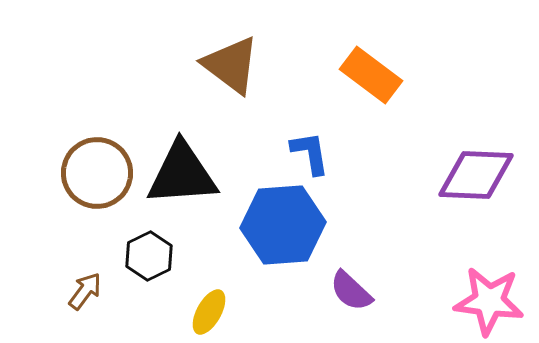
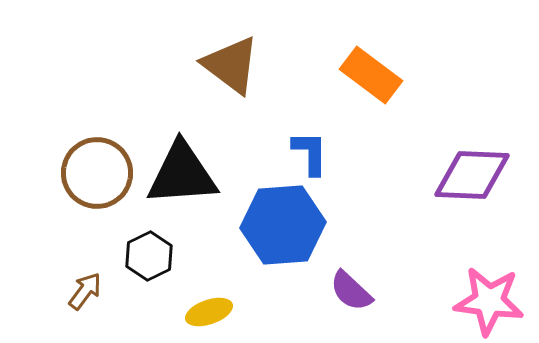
blue L-shape: rotated 9 degrees clockwise
purple diamond: moved 4 px left
yellow ellipse: rotated 42 degrees clockwise
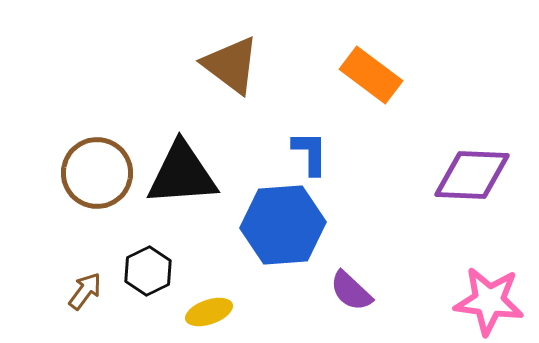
black hexagon: moved 1 px left, 15 px down
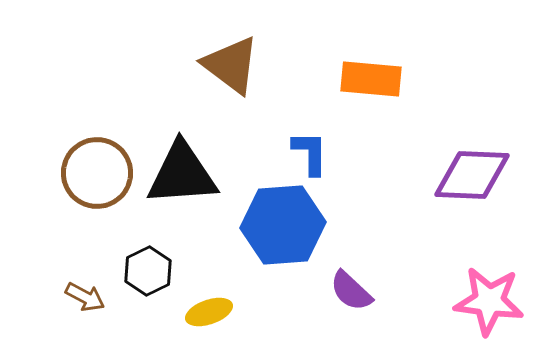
orange rectangle: moved 4 px down; rotated 32 degrees counterclockwise
brown arrow: moved 6 px down; rotated 81 degrees clockwise
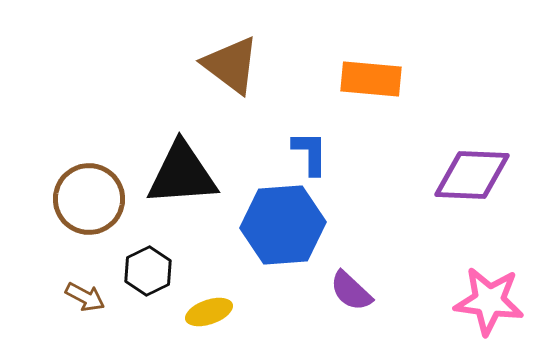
brown circle: moved 8 px left, 26 px down
